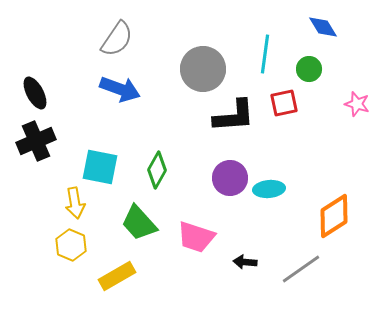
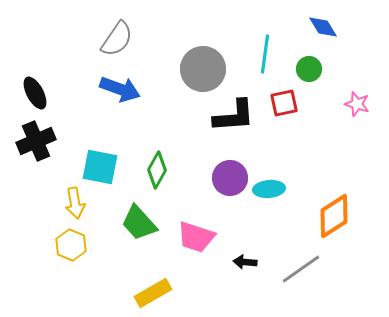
yellow rectangle: moved 36 px right, 17 px down
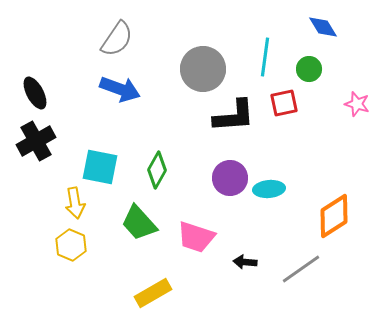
cyan line: moved 3 px down
black cross: rotated 6 degrees counterclockwise
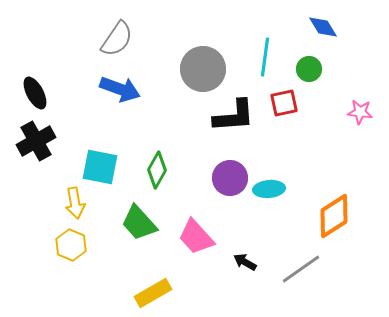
pink star: moved 3 px right, 8 px down; rotated 10 degrees counterclockwise
pink trapezoid: rotated 30 degrees clockwise
black arrow: rotated 25 degrees clockwise
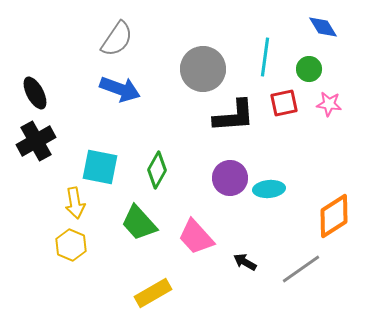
pink star: moved 31 px left, 8 px up
